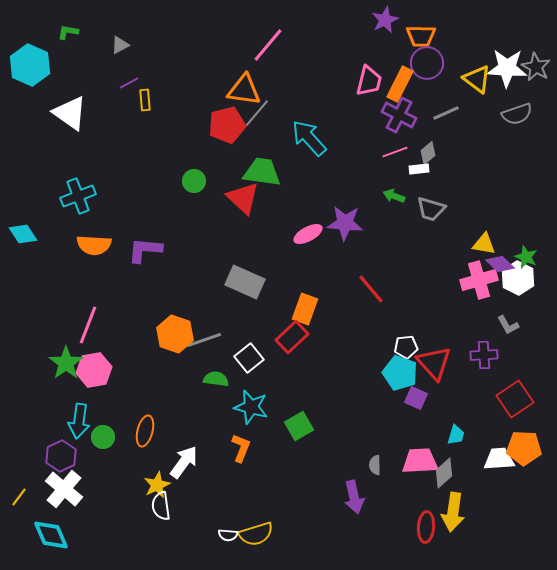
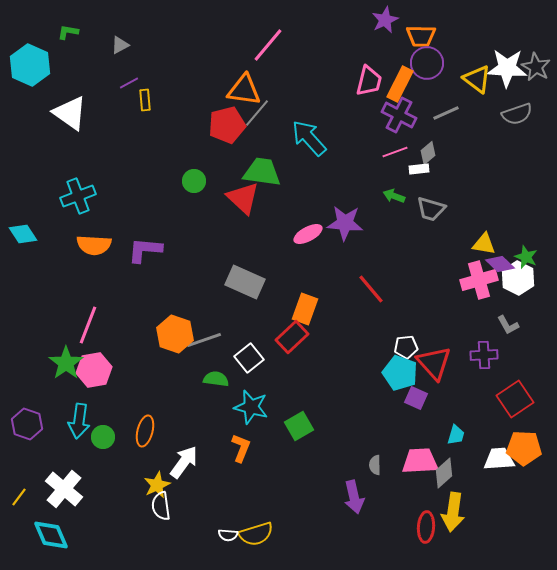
purple hexagon at (61, 456): moved 34 px left, 32 px up; rotated 16 degrees counterclockwise
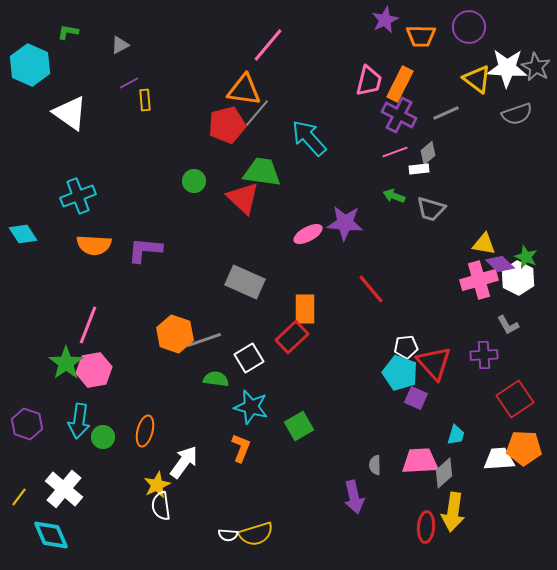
purple circle at (427, 63): moved 42 px right, 36 px up
orange rectangle at (305, 309): rotated 20 degrees counterclockwise
white square at (249, 358): rotated 8 degrees clockwise
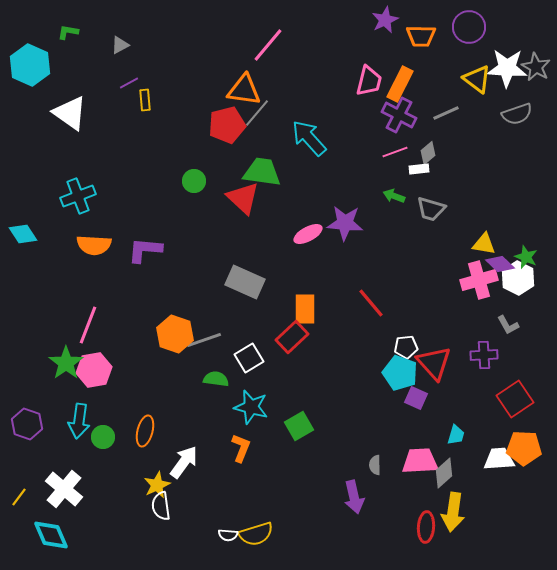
red line at (371, 289): moved 14 px down
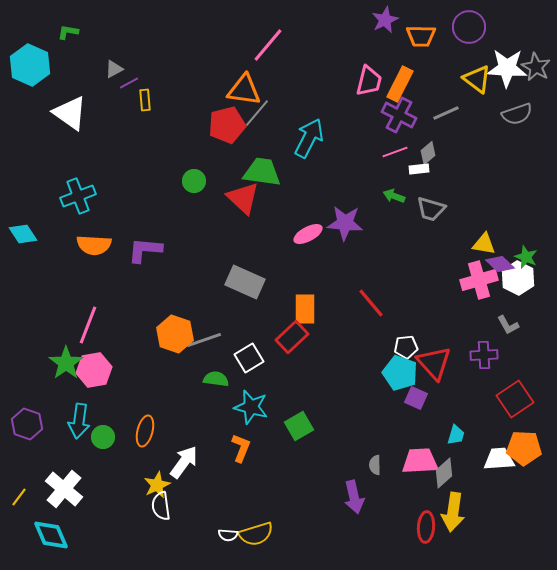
gray triangle at (120, 45): moved 6 px left, 24 px down
cyan arrow at (309, 138): rotated 69 degrees clockwise
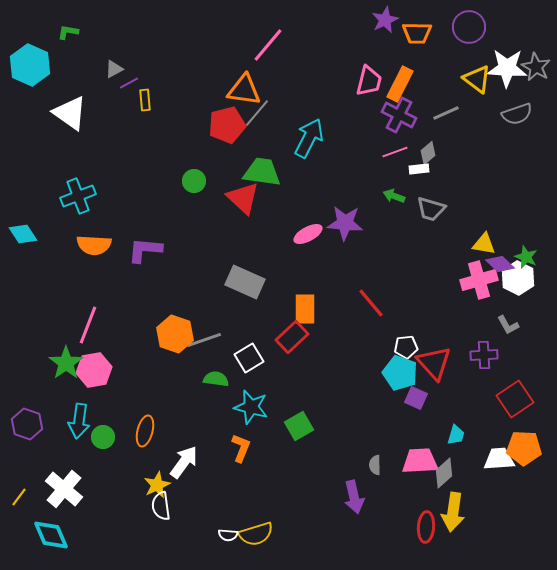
orange trapezoid at (421, 36): moved 4 px left, 3 px up
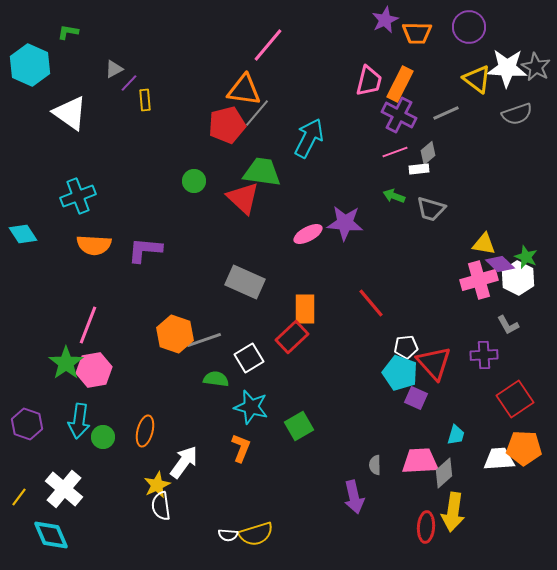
purple line at (129, 83): rotated 18 degrees counterclockwise
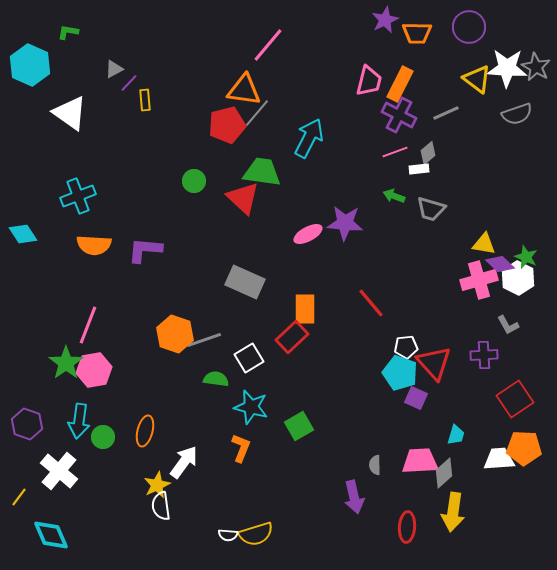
white cross at (64, 489): moved 5 px left, 18 px up
red ellipse at (426, 527): moved 19 px left
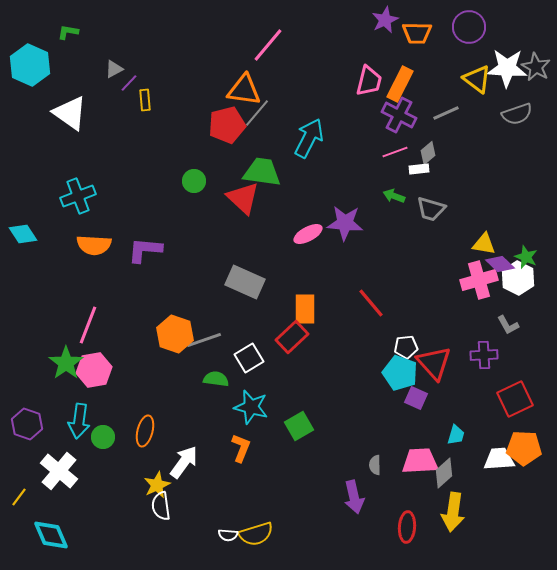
red square at (515, 399): rotated 9 degrees clockwise
